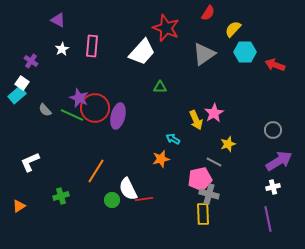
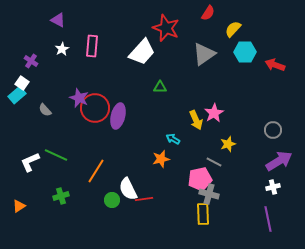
green line: moved 16 px left, 40 px down
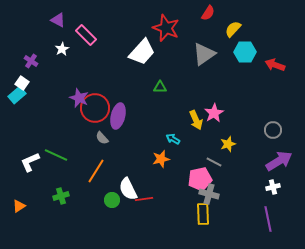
pink rectangle: moved 6 px left, 11 px up; rotated 50 degrees counterclockwise
gray semicircle: moved 57 px right, 28 px down
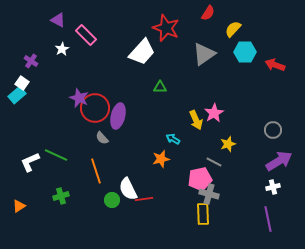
orange line: rotated 50 degrees counterclockwise
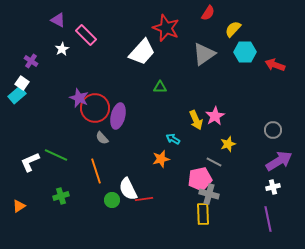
pink star: moved 1 px right, 3 px down
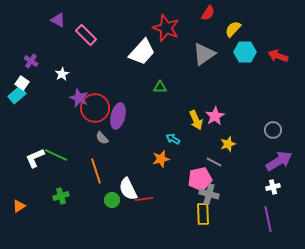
white star: moved 25 px down
red arrow: moved 3 px right, 9 px up
white L-shape: moved 5 px right, 4 px up
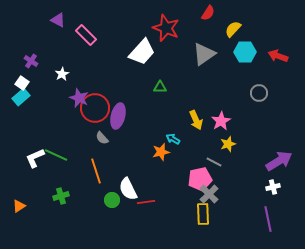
cyan rectangle: moved 4 px right, 2 px down
pink star: moved 6 px right, 5 px down
gray circle: moved 14 px left, 37 px up
orange star: moved 7 px up
gray cross: rotated 30 degrees clockwise
red line: moved 2 px right, 3 px down
